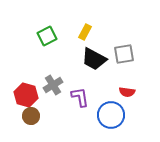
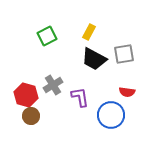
yellow rectangle: moved 4 px right
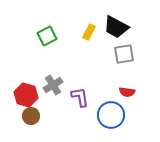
black trapezoid: moved 22 px right, 32 px up
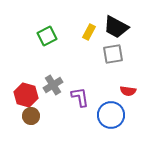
gray square: moved 11 px left
red semicircle: moved 1 px right, 1 px up
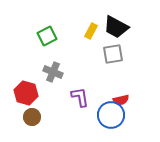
yellow rectangle: moved 2 px right, 1 px up
gray cross: moved 13 px up; rotated 36 degrees counterclockwise
red semicircle: moved 7 px left, 9 px down; rotated 21 degrees counterclockwise
red hexagon: moved 2 px up
brown circle: moved 1 px right, 1 px down
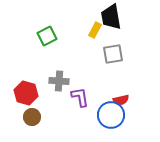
black trapezoid: moved 5 px left, 10 px up; rotated 52 degrees clockwise
yellow rectangle: moved 4 px right, 1 px up
gray cross: moved 6 px right, 9 px down; rotated 18 degrees counterclockwise
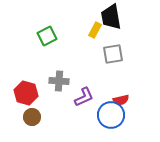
purple L-shape: moved 4 px right; rotated 75 degrees clockwise
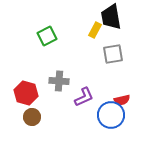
red semicircle: moved 1 px right
